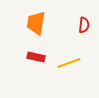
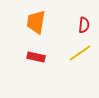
orange trapezoid: moved 1 px up
yellow line: moved 11 px right, 10 px up; rotated 15 degrees counterclockwise
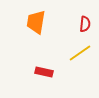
red semicircle: moved 1 px right, 1 px up
red rectangle: moved 8 px right, 15 px down
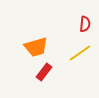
orange trapezoid: moved 25 px down; rotated 115 degrees counterclockwise
red rectangle: rotated 66 degrees counterclockwise
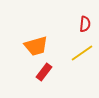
orange trapezoid: moved 1 px up
yellow line: moved 2 px right
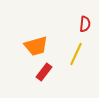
yellow line: moved 6 px left, 1 px down; rotated 30 degrees counterclockwise
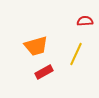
red semicircle: moved 3 px up; rotated 98 degrees counterclockwise
red rectangle: rotated 24 degrees clockwise
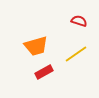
red semicircle: moved 6 px left; rotated 21 degrees clockwise
yellow line: rotated 30 degrees clockwise
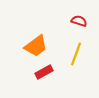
orange trapezoid: rotated 20 degrees counterclockwise
yellow line: rotated 35 degrees counterclockwise
